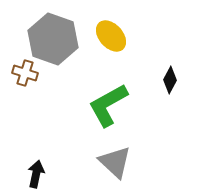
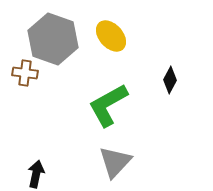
brown cross: rotated 10 degrees counterclockwise
gray triangle: rotated 30 degrees clockwise
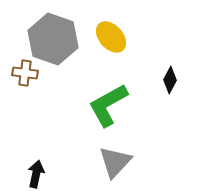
yellow ellipse: moved 1 px down
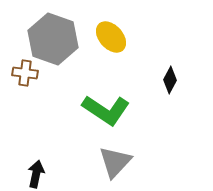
green L-shape: moved 2 px left, 5 px down; rotated 117 degrees counterclockwise
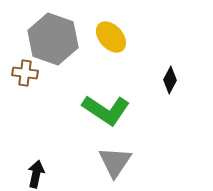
gray triangle: rotated 9 degrees counterclockwise
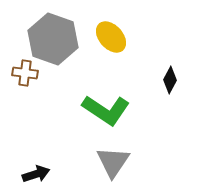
gray triangle: moved 2 px left
black arrow: rotated 60 degrees clockwise
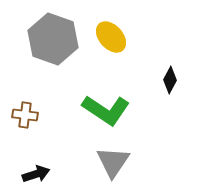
brown cross: moved 42 px down
